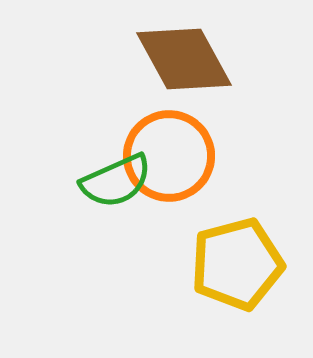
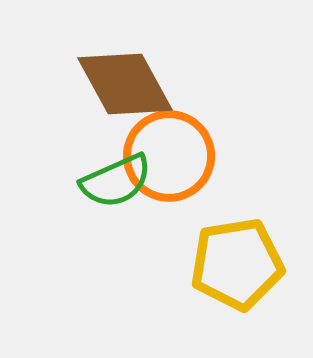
brown diamond: moved 59 px left, 25 px down
yellow pentagon: rotated 6 degrees clockwise
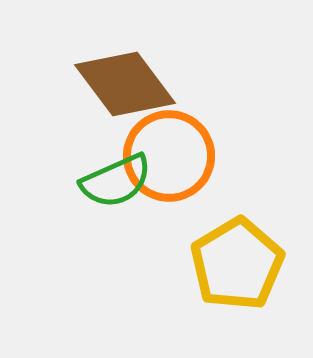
brown diamond: rotated 8 degrees counterclockwise
yellow pentagon: rotated 22 degrees counterclockwise
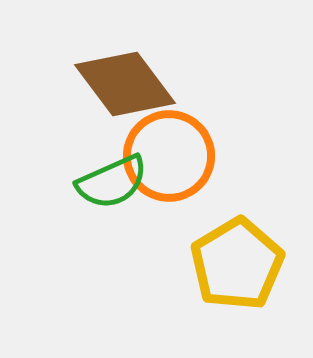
green semicircle: moved 4 px left, 1 px down
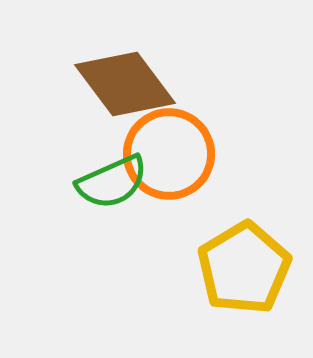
orange circle: moved 2 px up
yellow pentagon: moved 7 px right, 4 px down
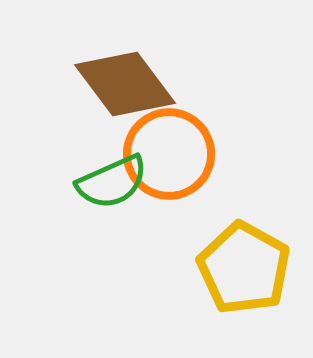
yellow pentagon: rotated 12 degrees counterclockwise
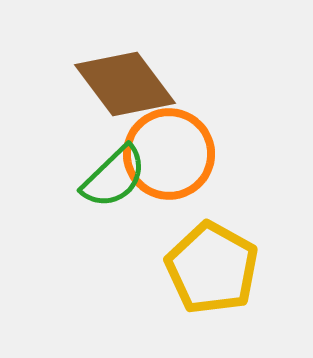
green semicircle: moved 2 px right, 5 px up; rotated 20 degrees counterclockwise
yellow pentagon: moved 32 px left
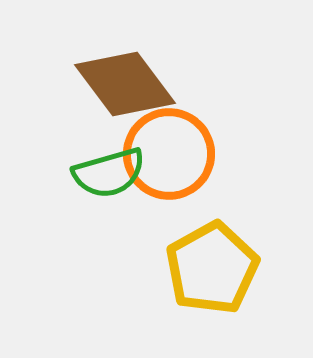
green semicircle: moved 5 px left, 4 px up; rotated 28 degrees clockwise
yellow pentagon: rotated 14 degrees clockwise
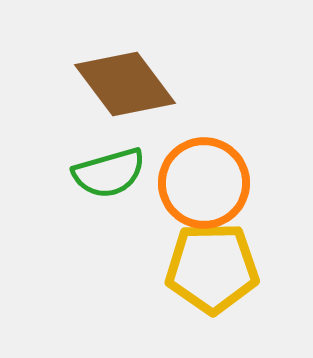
orange circle: moved 35 px right, 29 px down
yellow pentagon: rotated 28 degrees clockwise
